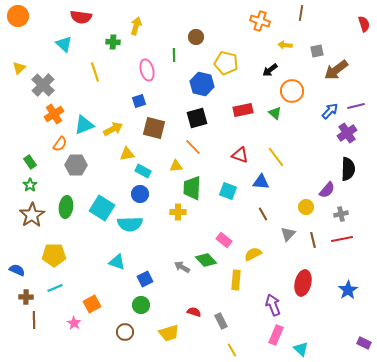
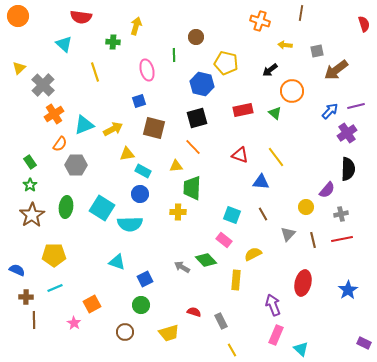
cyan square at (228, 191): moved 4 px right, 24 px down
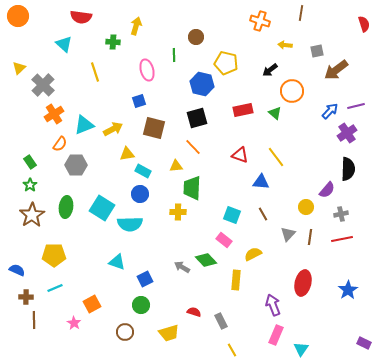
brown line at (313, 240): moved 3 px left, 3 px up; rotated 21 degrees clockwise
cyan triangle at (301, 349): rotated 21 degrees clockwise
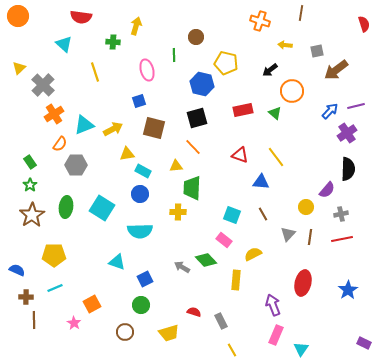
cyan semicircle at (130, 224): moved 10 px right, 7 px down
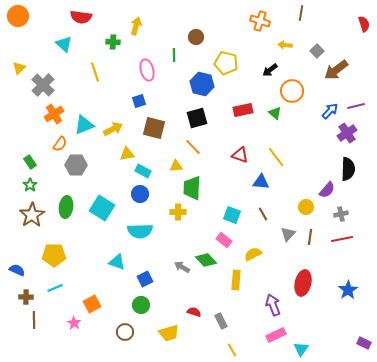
gray square at (317, 51): rotated 32 degrees counterclockwise
pink rectangle at (276, 335): rotated 42 degrees clockwise
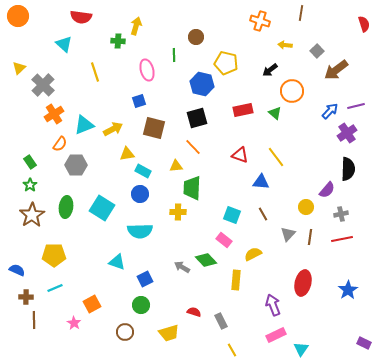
green cross at (113, 42): moved 5 px right, 1 px up
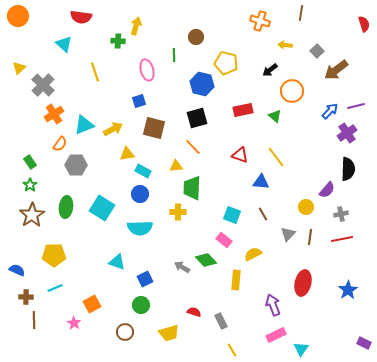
green triangle at (275, 113): moved 3 px down
cyan semicircle at (140, 231): moved 3 px up
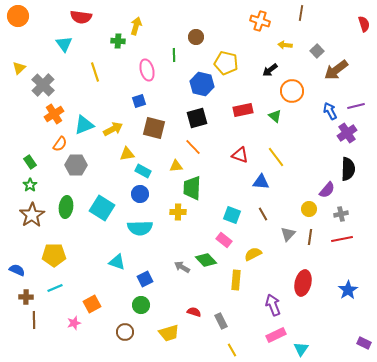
cyan triangle at (64, 44): rotated 12 degrees clockwise
blue arrow at (330, 111): rotated 72 degrees counterclockwise
yellow circle at (306, 207): moved 3 px right, 2 px down
pink star at (74, 323): rotated 24 degrees clockwise
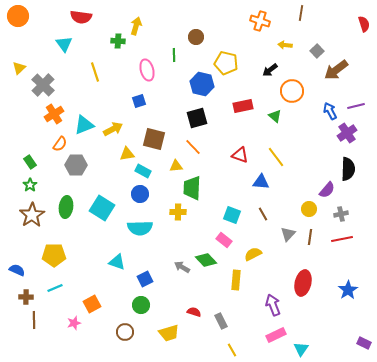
red rectangle at (243, 110): moved 4 px up
brown square at (154, 128): moved 11 px down
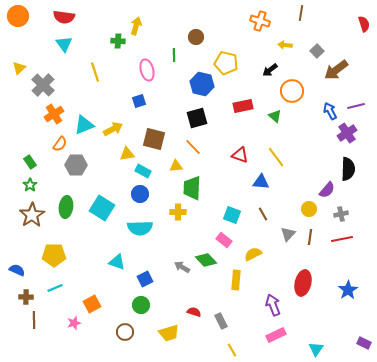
red semicircle at (81, 17): moved 17 px left
cyan triangle at (301, 349): moved 15 px right
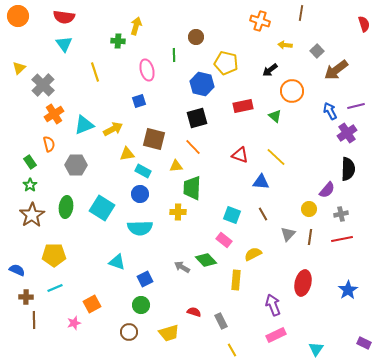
orange semicircle at (60, 144): moved 11 px left; rotated 49 degrees counterclockwise
yellow line at (276, 157): rotated 10 degrees counterclockwise
brown circle at (125, 332): moved 4 px right
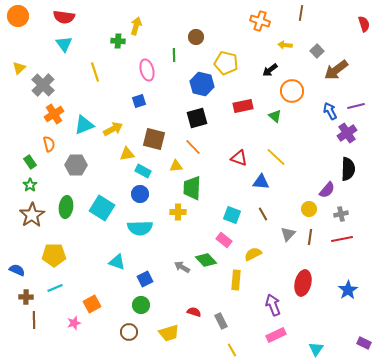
red triangle at (240, 155): moved 1 px left, 3 px down
